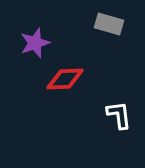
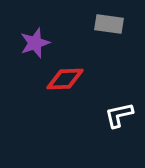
gray rectangle: rotated 8 degrees counterclockwise
white L-shape: rotated 96 degrees counterclockwise
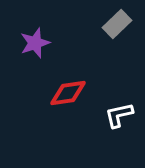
gray rectangle: moved 8 px right; rotated 52 degrees counterclockwise
red diamond: moved 3 px right, 14 px down; rotated 6 degrees counterclockwise
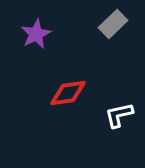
gray rectangle: moved 4 px left
purple star: moved 1 px right, 9 px up; rotated 8 degrees counterclockwise
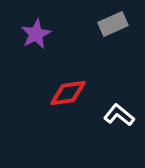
gray rectangle: rotated 20 degrees clockwise
white L-shape: rotated 52 degrees clockwise
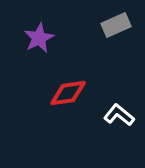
gray rectangle: moved 3 px right, 1 px down
purple star: moved 3 px right, 4 px down
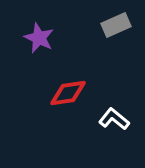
purple star: rotated 20 degrees counterclockwise
white L-shape: moved 5 px left, 4 px down
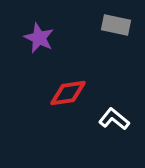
gray rectangle: rotated 36 degrees clockwise
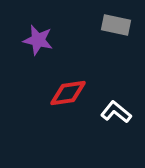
purple star: moved 1 px left, 2 px down; rotated 12 degrees counterclockwise
white L-shape: moved 2 px right, 7 px up
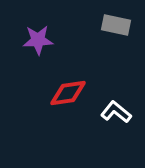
purple star: rotated 16 degrees counterclockwise
